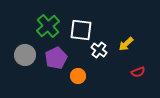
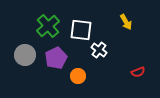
yellow arrow: moved 22 px up; rotated 77 degrees counterclockwise
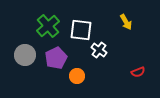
orange circle: moved 1 px left
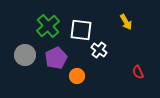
red semicircle: rotated 88 degrees clockwise
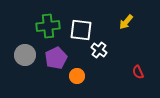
yellow arrow: rotated 70 degrees clockwise
green cross: rotated 35 degrees clockwise
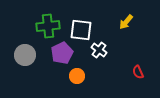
purple pentagon: moved 6 px right, 5 px up
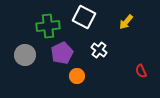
white square: moved 3 px right, 13 px up; rotated 20 degrees clockwise
red semicircle: moved 3 px right, 1 px up
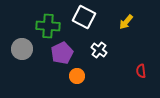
green cross: rotated 10 degrees clockwise
gray circle: moved 3 px left, 6 px up
red semicircle: rotated 16 degrees clockwise
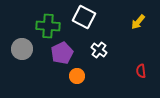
yellow arrow: moved 12 px right
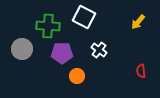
purple pentagon: rotated 25 degrees clockwise
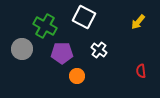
green cross: moved 3 px left; rotated 25 degrees clockwise
